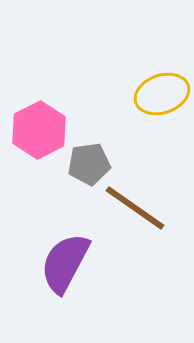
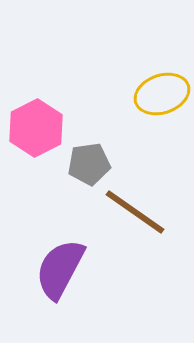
pink hexagon: moved 3 px left, 2 px up
brown line: moved 4 px down
purple semicircle: moved 5 px left, 6 px down
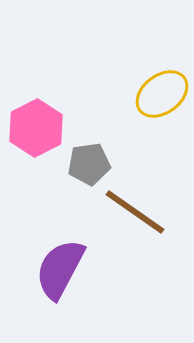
yellow ellipse: rotated 18 degrees counterclockwise
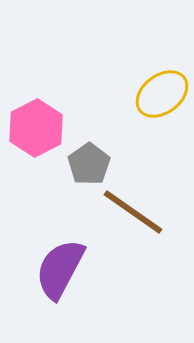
gray pentagon: rotated 27 degrees counterclockwise
brown line: moved 2 px left
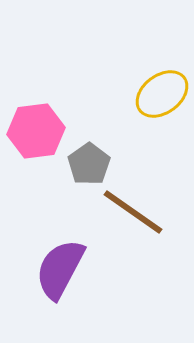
pink hexagon: moved 3 px down; rotated 20 degrees clockwise
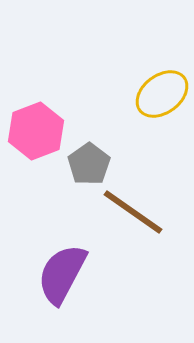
pink hexagon: rotated 14 degrees counterclockwise
purple semicircle: moved 2 px right, 5 px down
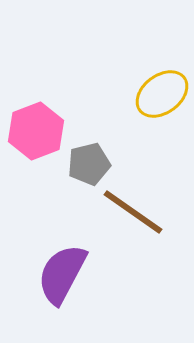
gray pentagon: rotated 21 degrees clockwise
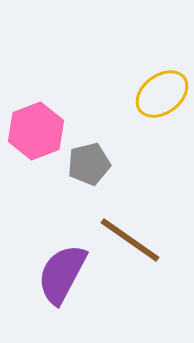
brown line: moved 3 px left, 28 px down
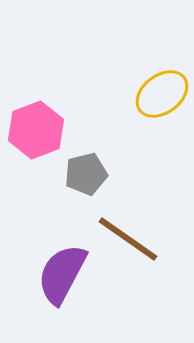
pink hexagon: moved 1 px up
gray pentagon: moved 3 px left, 10 px down
brown line: moved 2 px left, 1 px up
